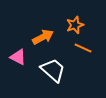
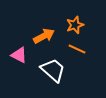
orange arrow: moved 1 px right, 1 px up
orange line: moved 6 px left, 1 px down
pink triangle: moved 1 px right, 2 px up
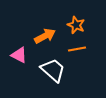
orange star: moved 1 px right; rotated 30 degrees counterclockwise
orange arrow: moved 1 px right
orange line: rotated 36 degrees counterclockwise
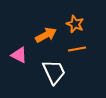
orange star: moved 1 px left, 1 px up
orange arrow: moved 1 px right, 1 px up
white trapezoid: moved 1 px right, 2 px down; rotated 24 degrees clockwise
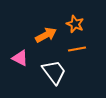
pink triangle: moved 1 px right, 3 px down
white trapezoid: rotated 12 degrees counterclockwise
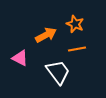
white trapezoid: moved 4 px right
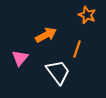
orange star: moved 12 px right, 9 px up
orange line: rotated 60 degrees counterclockwise
pink triangle: rotated 42 degrees clockwise
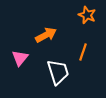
orange line: moved 6 px right, 3 px down
white trapezoid: rotated 20 degrees clockwise
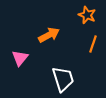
orange arrow: moved 3 px right
orange line: moved 10 px right, 8 px up
white trapezoid: moved 5 px right, 7 px down
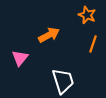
white trapezoid: moved 2 px down
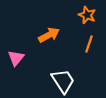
orange line: moved 4 px left
pink triangle: moved 4 px left
white trapezoid: rotated 16 degrees counterclockwise
